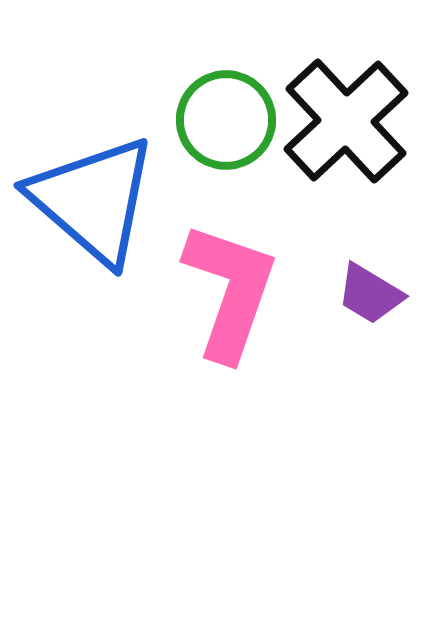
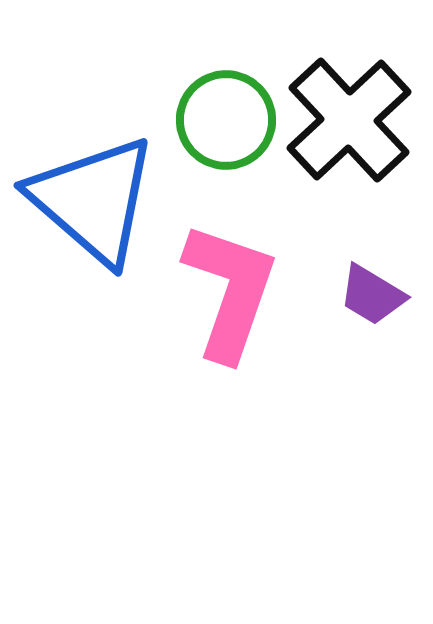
black cross: moved 3 px right, 1 px up
purple trapezoid: moved 2 px right, 1 px down
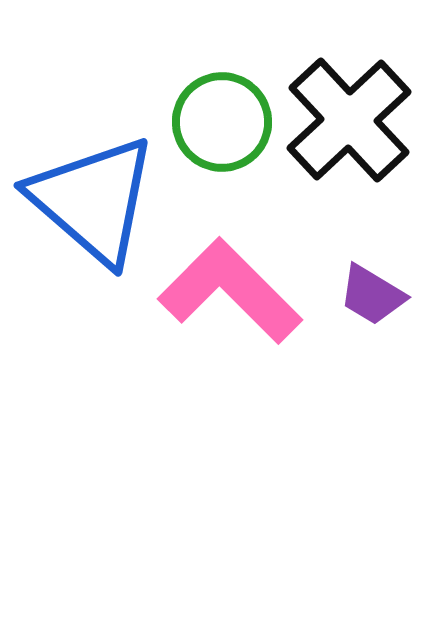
green circle: moved 4 px left, 2 px down
pink L-shape: rotated 64 degrees counterclockwise
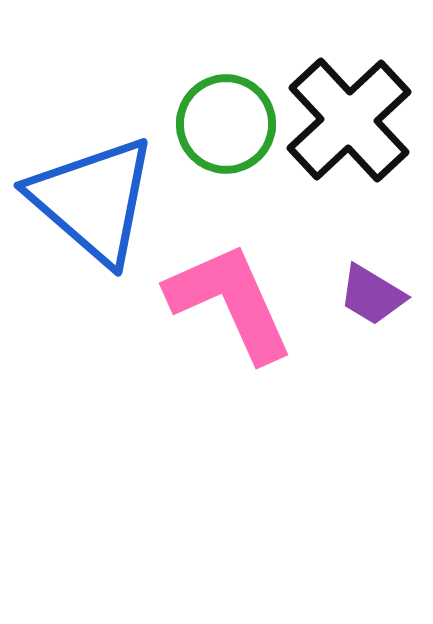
green circle: moved 4 px right, 2 px down
pink L-shape: moved 11 px down; rotated 21 degrees clockwise
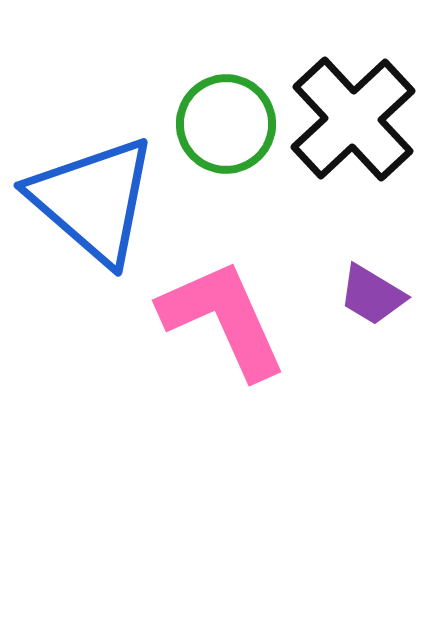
black cross: moved 4 px right, 1 px up
pink L-shape: moved 7 px left, 17 px down
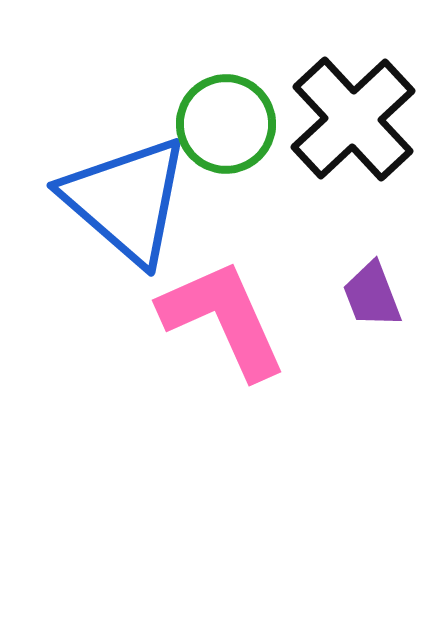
blue triangle: moved 33 px right
purple trapezoid: rotated 38 degrees clockwise
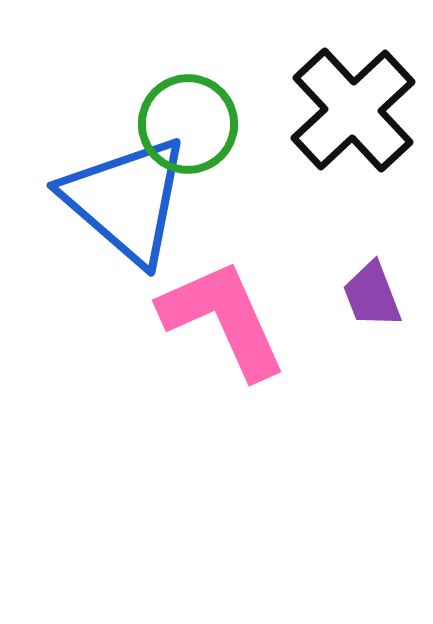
black cross: moved 9 px up
green circle: moved 38 px left
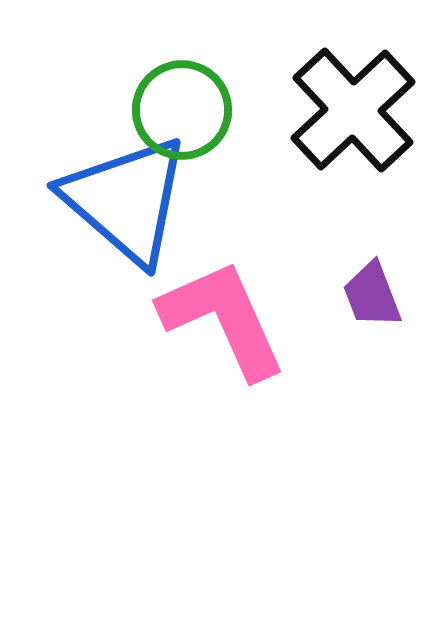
green circle: moved 6 px left, 14 px up
